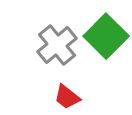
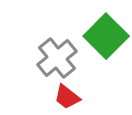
gray cross: moved 13 px down
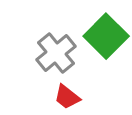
gray cross: moved 1 px left, 5 px up
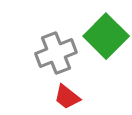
gray cross: rotated 18 degrees clockwise
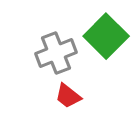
red trapezoid: moved 1 px right, 1 px up
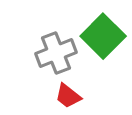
green square: moved 3 px left
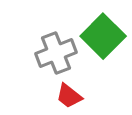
red trapezoid: moved 1 px right
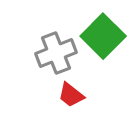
red trapezoid: moved 2 px right, 1 px up
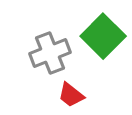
gray cross: moved 6 px left
